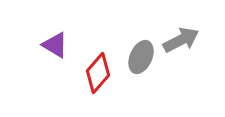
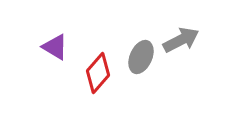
purple triangle: moved 2 px down
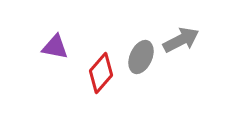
purple triangle: rotated 20 degrees counterclockwise
red diamond: moved 3 px right
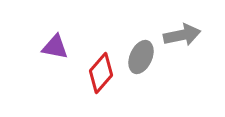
gray arrow: moved 1 px right, 5 px up; rotated 15 degrees clockwise
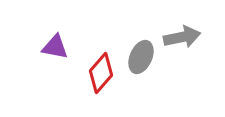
gray arrow: moved 2 px down
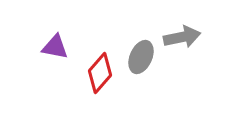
red diamond: moved 1 px left
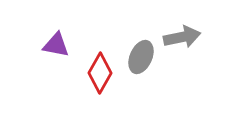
purple triangle: moved 1 px right, 2 px up
red diamond: rotated 12 degrees counterclockwise
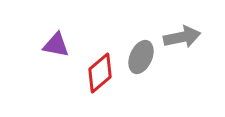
red diamond: rotated 21 degrees clockwise
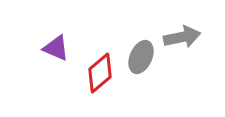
purple triangle: moved 3 px down; rotated 12 degrees clockwise
